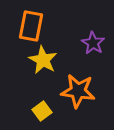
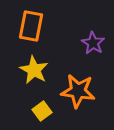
yellow star: moved 9 px left, 10 px down
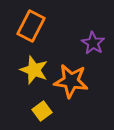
orange rectangle: rotated 16 degrees clockwise
yellow star: rotated 8 degrees counterclockwise
orange star: moved 7 px left, 10 px up
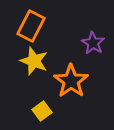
yellow star: moved 9 px up
orange star: rotated 28 degrees clockwise
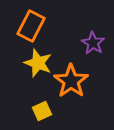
yellow star: moved 4 px right, 2 px down
yellow square: rotated 12 degrees clockwise
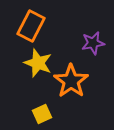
purple star: rotated 30 degrees clockwise
yellow square: moved 3 px down
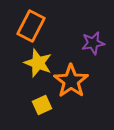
yellow square: moved 9 px up
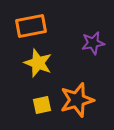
orange rectangle: rotated 52 degrees clockwise
orange star: moved 6 px right, 19 px down; rotated 20 degrees clockwise
yellow square: rotated 12 degrees clockwise
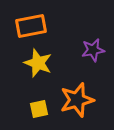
purple star: moved 7 px down
yellow square: moved 3 px left, 4 px down
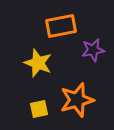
orange rectangle: moved 30 px right
